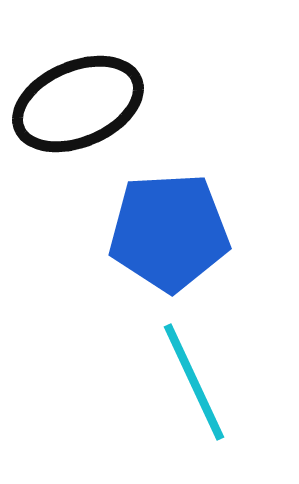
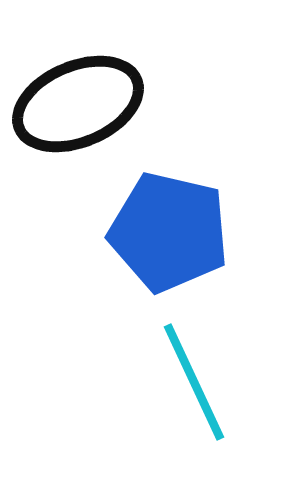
blue pentagon: rotated 16 degrees clockwise
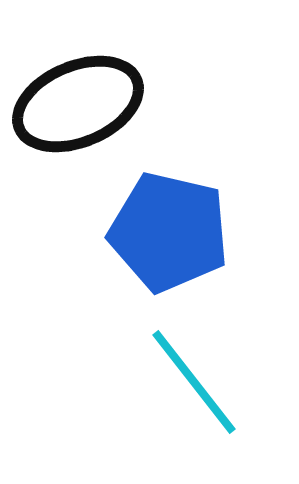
cyan line: rotated 13 degrees counterclockwise
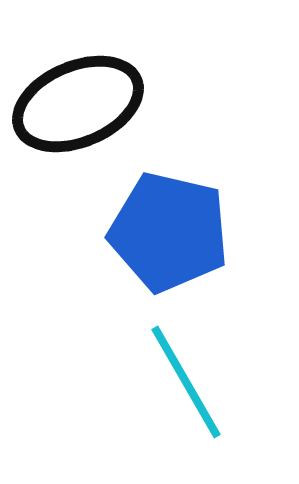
cyan line: moved 8 px left; rotated 8 degrees clockwise
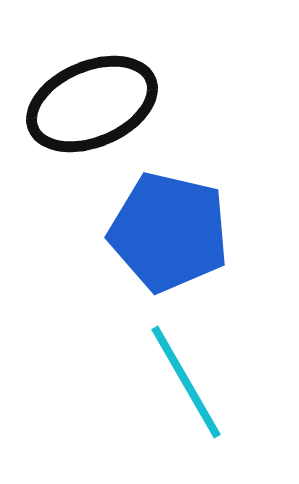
black ellipse: moved 14 px right
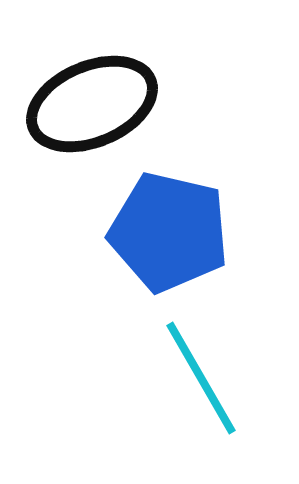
cyan line: moved 15 px right, 4 px up
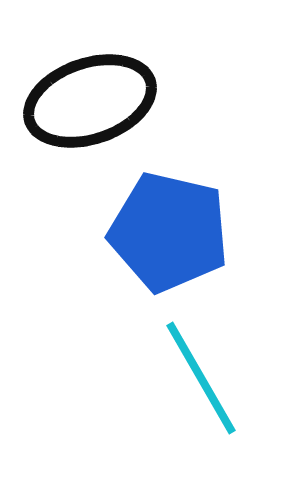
black ellipse: moved 2 px left, 3 px up; rotated 4 degrees clockwise
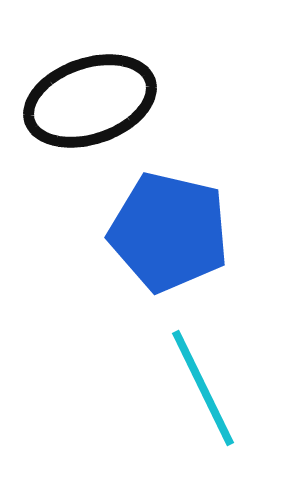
cyan line: moved 2 px right, 10 px down; rotated 4 degrees clockwise
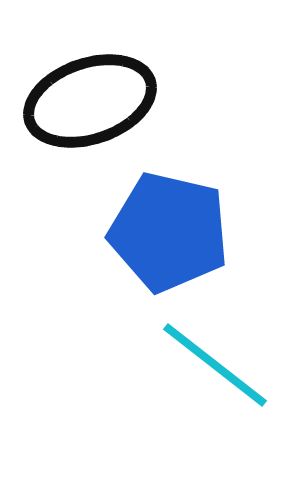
cyan line: moved 12 px right, 23 px up; rotated 26 degrees counterclockwise
